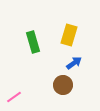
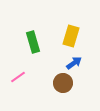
yellow rectangle: moved 2 px right, 1 px down
brown circle: moved 2 px up
pink line: moved 4 px right, 20 px up
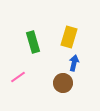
yellow rectangle: moved 2 px left, 1 px down
blue arrow: rotated 42 degrees counterclockwise
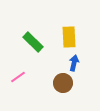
yellow rectangle: rotated 20 degrees counterclockwise
green rectangle: rotated 30 degrees counterclockwise
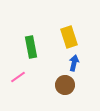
yellow rectangle: rotated 15 degrees counterclockwise
green rectangle: moved 2 px left, 5 px down; rotated 35 degrees clockwise
brown circle: moved 2 px right, 2 px down
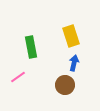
yellow rectangle: moved 2 px right, 1 px up
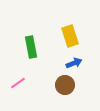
yellow rectangle: moved 1 px left
blue arrow: rotated 56 degrees clockwise
pink line: moved 6 px down
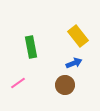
yellow rectangle: moved 8 px right; rotated 20 degrees counterclockwise
